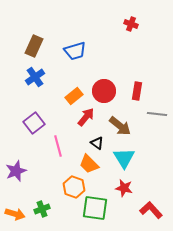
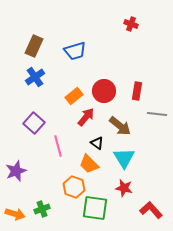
purple square: rotated 10 degrees counterclockwise
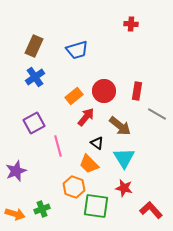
red cross: rotated 16 degrees counterclockwise
blue trapezoid: moved 2 px right, 1 px up
gray line: rotated 24 degrees clockwise
purple square: rotated 20 degrees clockwise
green square: moved 1 px right, 2 px up
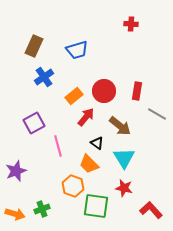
blue cross: moved 9 px right
orange hexagon: moved 1 px left, 1 px up
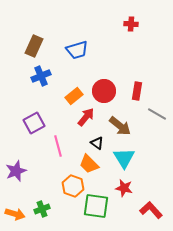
blue cross: moved 3 px left, 1 px up; rotated 12 degrees clockwise
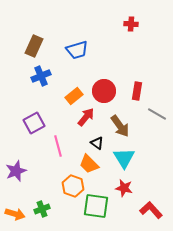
brown arrow: rotated 15 degrees clockwise
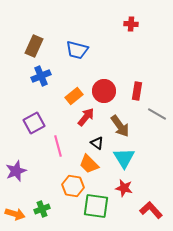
blue trapezoid: rotated 30 degrees clockwise
orange hexagon: rotated 10 degrees counterclockwise
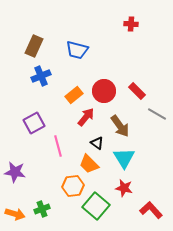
red rectangle: rotated 54 degrees counterclockwise
orange rectangle: moved 1 px up
purple star: moved 1 px left, 1 px down; rotated 30 degrees clockwise
orange hexagon: rotated 15 degrees counterclockwise
green square: rotated 32 degrees clockwise
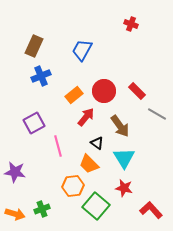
red cross: rotated 16 degrees clockwise
blue trapezoid: moved 5 px right; rotated 105 degrees clockwise
